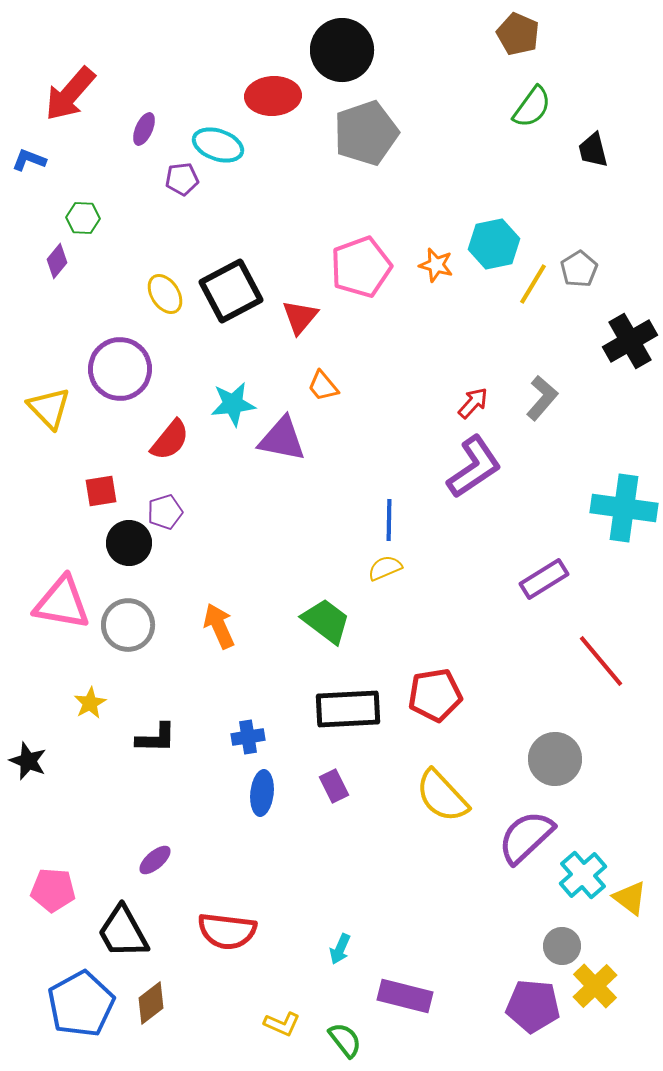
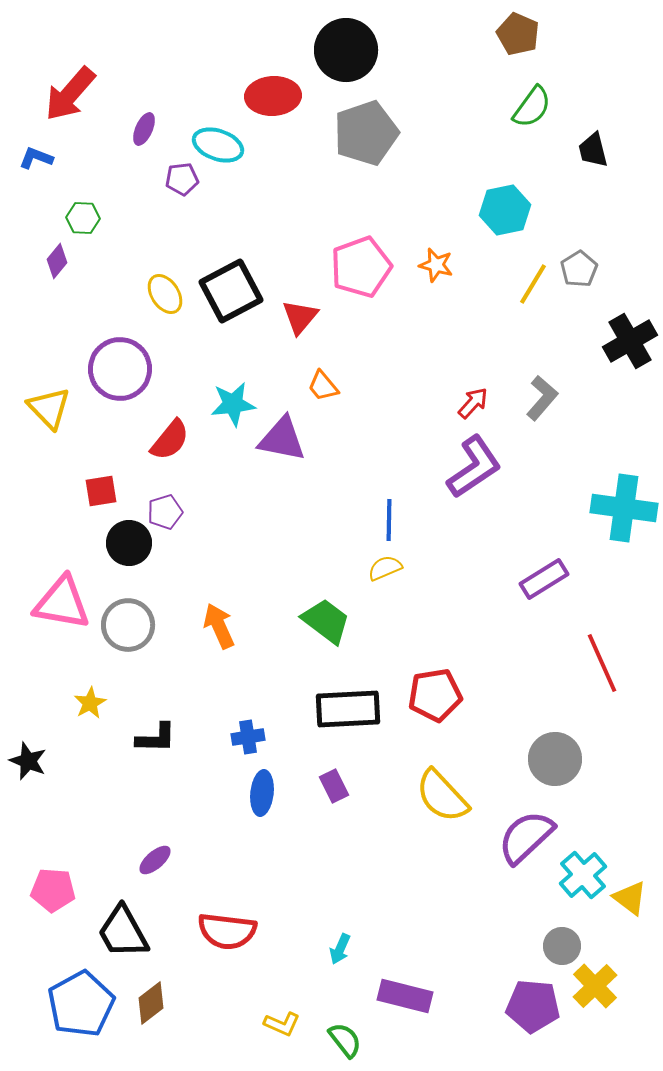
black circle at (342, 50): moved 4 px right
blue L-shape at (29, 160): moved 7 px right, 2 px up
cyan hexagon at (494, 244): moved 11 px right, 34 px up
red line at (601, 661): moved 1 px right, 2 px down; rotated 16 degrees clockwise
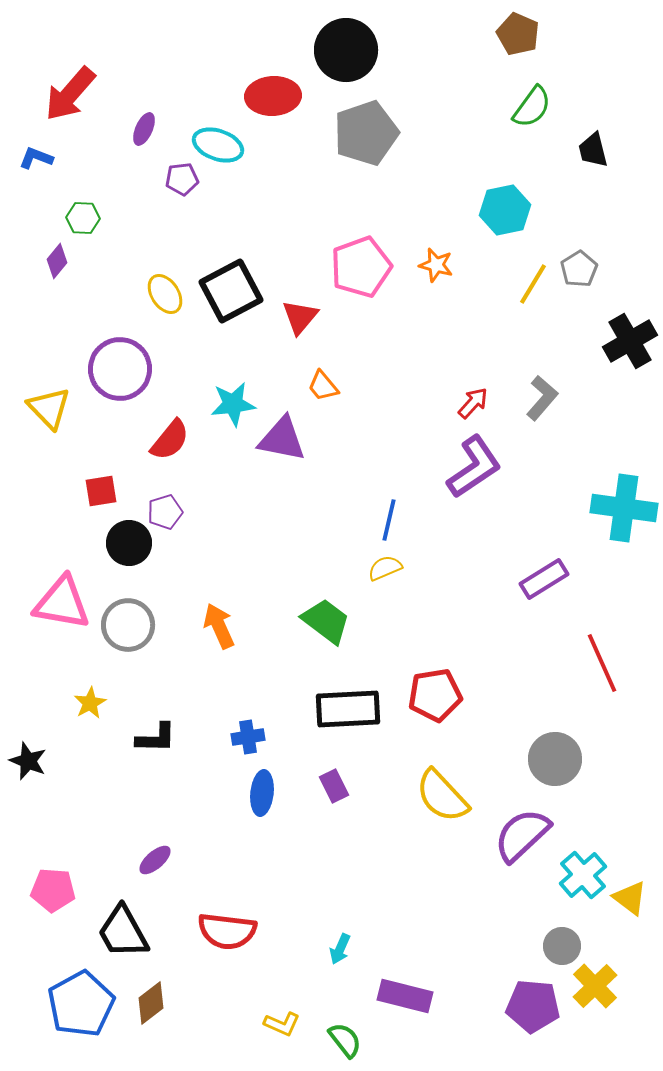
blue line at (389, 520): rotated 12 degrees clockwise
purple semicircle at (526, 837): moved 4 px left, 2 px up
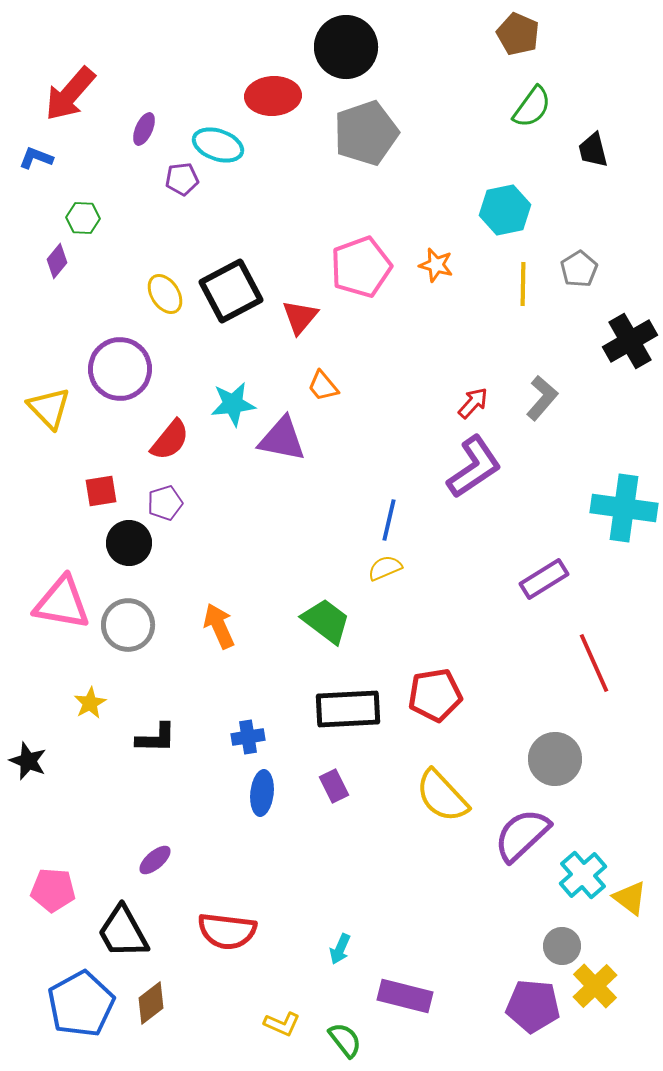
black circle at (346, 50): moved 3 px up
yellow line at (533, 284): moved 10 px left; rotated 30 degrees counterclockwise
purple pentagon at (165, 512): moved 9 px up
red line at (602, 663): moved 8 px left
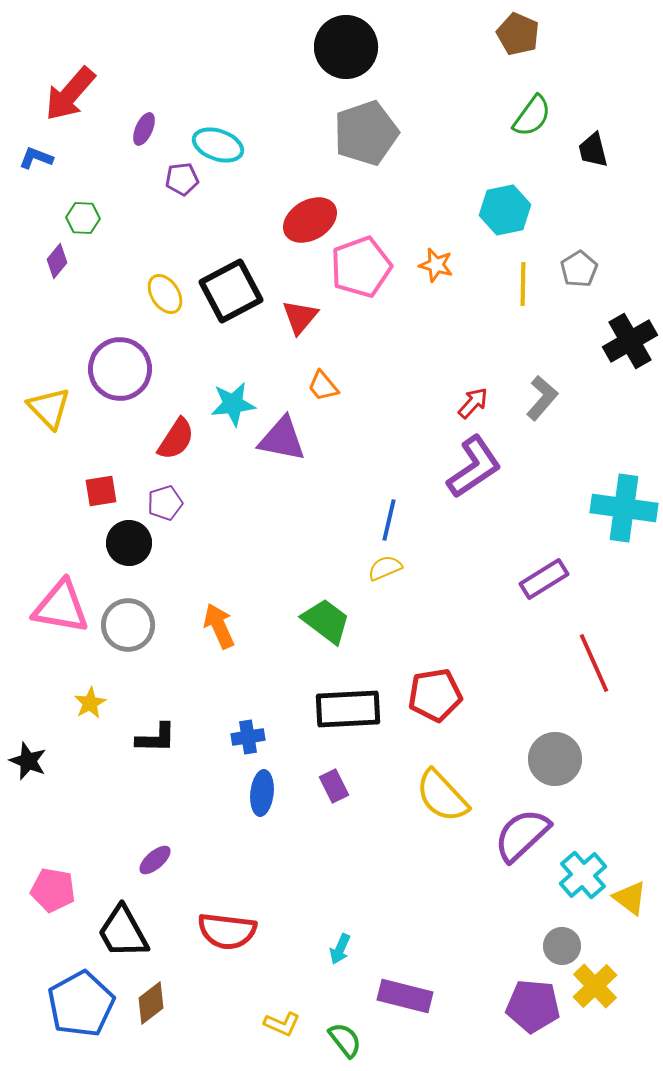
red ellipse at (273, 96): moved 37 px right, 124 px down; rotated 28 degrees counterclockwise
green semicircle at (532, 107): moved 9 px down
red semicircle at (170, 440): moved 6 px right, 1 px up; rotated 6 degrees counterclockwise
pink triangle at (62, 603): moved 1 px left, 4 px down
pink pentagon at (53, 890): rotated 6 degrees clockwise
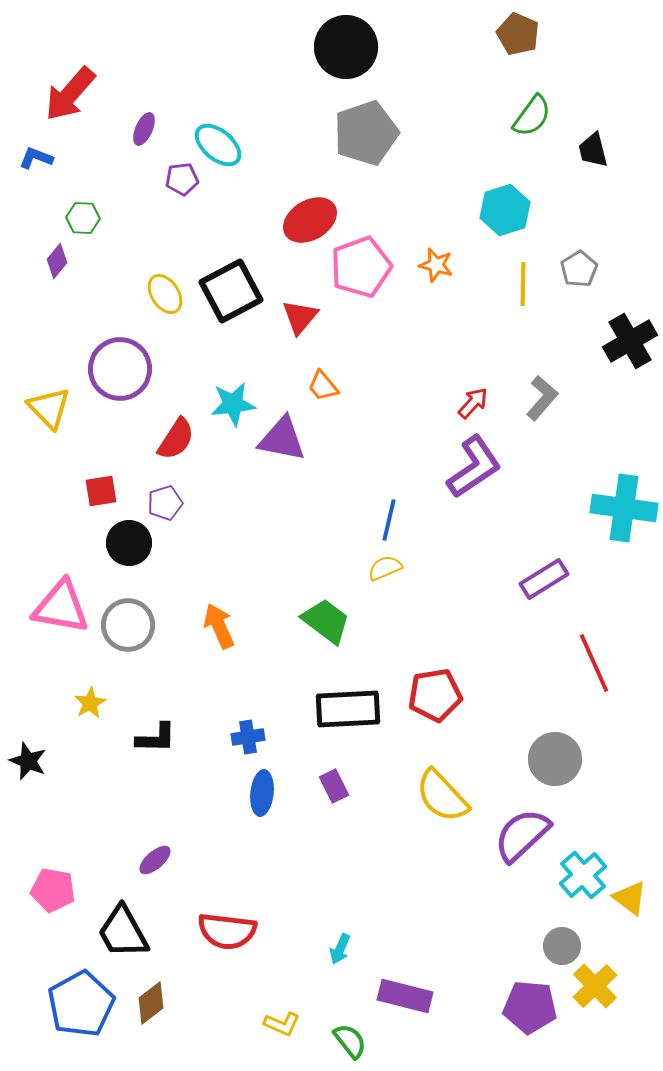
cyan ellipse at (218, 145): rotated 21 degrees clockwise
cyan hexagon at (505, 210): rotated 6 degrees counterclockwise
purple pentagon at (533, 1006): moved 3 px left, 1 px down
green semicircle at (345, 1040): moved 5 px right, 1 px down
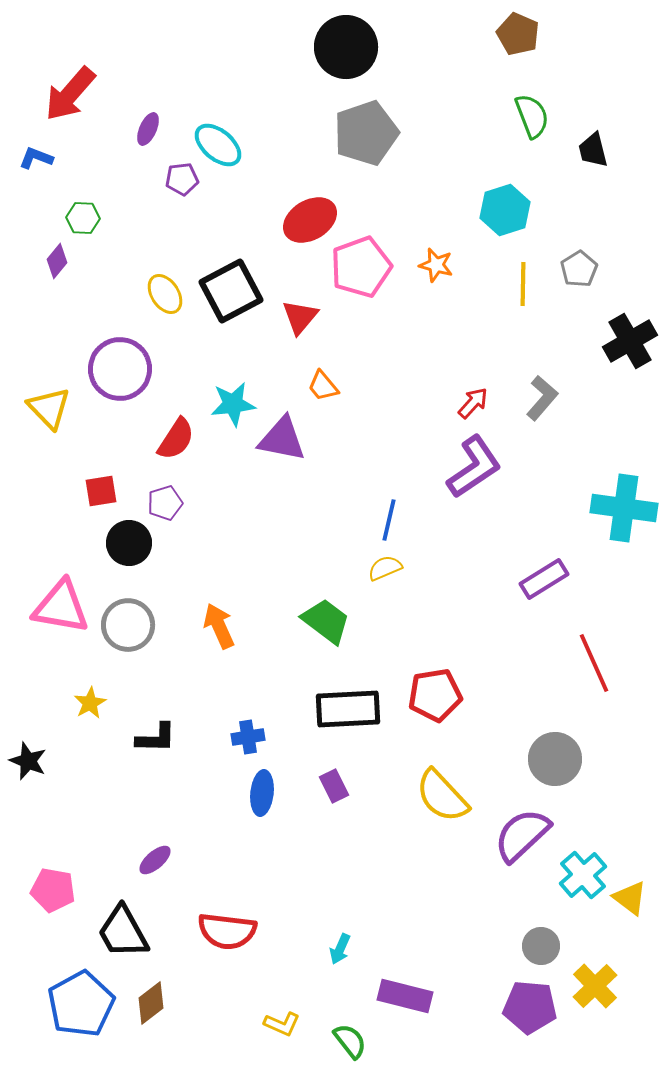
green semicircle at (532, 116): rotated 57 degrees counterclockwise
purple ellipse at (144, 129): moved 4 px right
gray circle at (562, 946): moved 21 px left
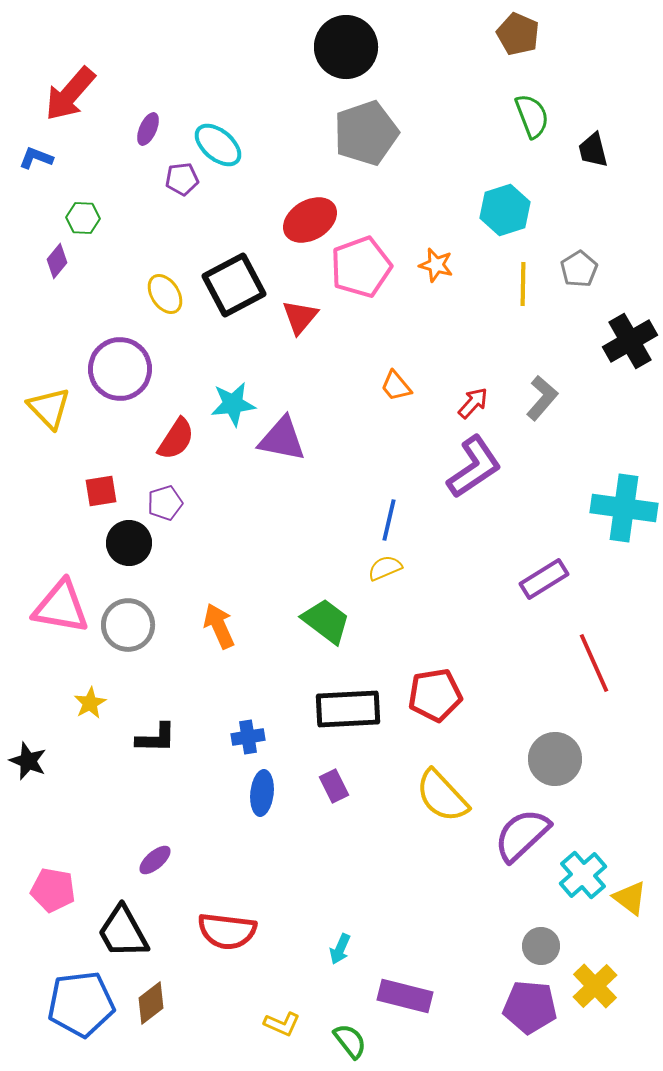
black square at (231, 291): moved 3 px right, 6 px up
orange trapezoid at (323, 386): moved 73 px right
blue pentagon at (81, 1004): rotated 22 degrees clockwise
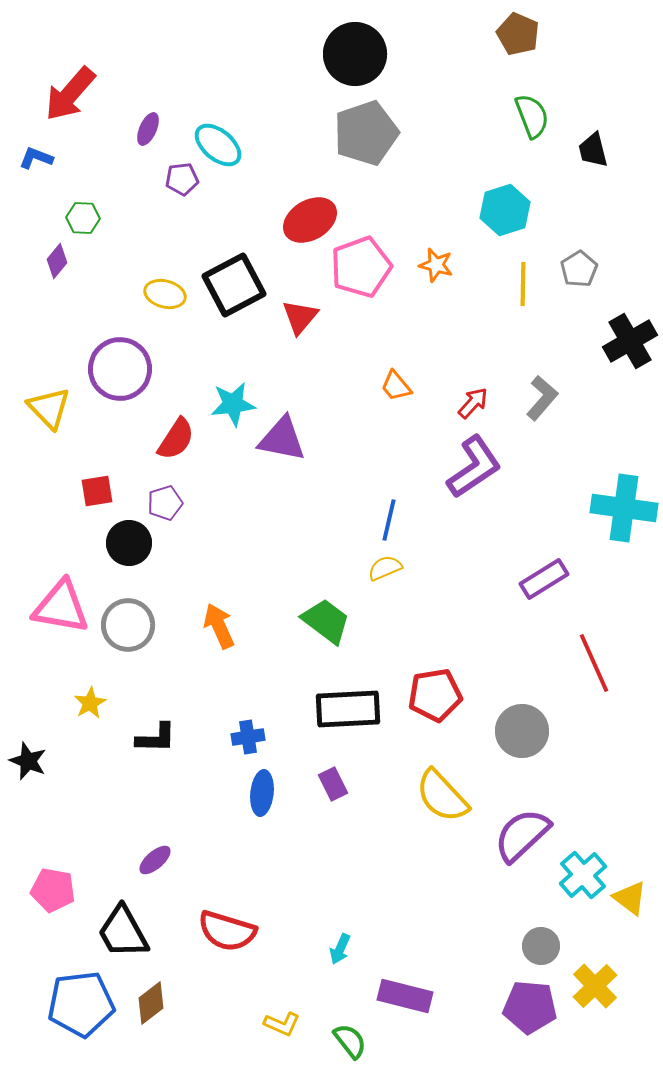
black circle at (346, 47): moved 9 px right, 7 px down
yellow ellipse at (165, 294): rotated 42 degrees counterclockwise
red square at (101, 491): moved 4 px left
gray circle at (555, 759): moved 33 px left, 28 px up
purple rectangle at (334, 786): moved 1 px left, 2 px up
red semicircle at (227, 931): rotated 10 degrees clockwise
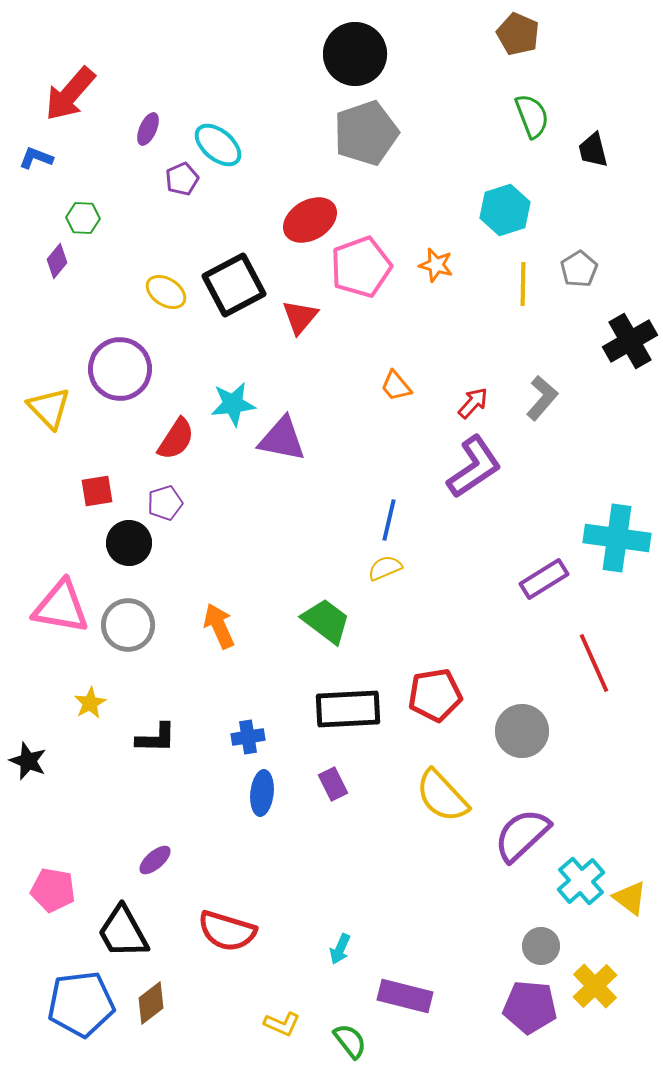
purple pentagon at (182, 179): rotated 16 degrees counterclockwise
yellow ellipse at (165, 294): moved 1 px right, 2 px up; rotated 18 degrees clockwise
cyan cross at (624, 508): moved 7 px left, 30 px down
cyan cross at (583, 875): moved 2 px left, 6 px down
